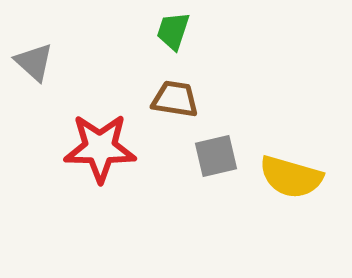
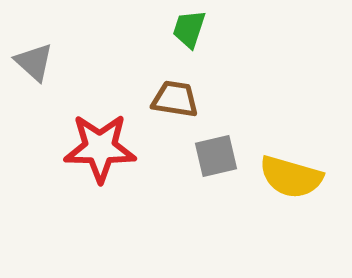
green trapezoid: moved 16 px right, 2 px up
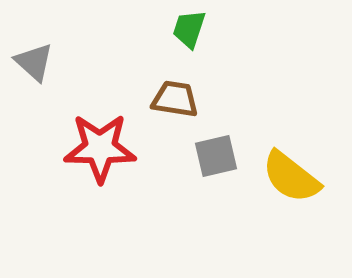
yellow semicircle: rotated 22 degrees clockwise
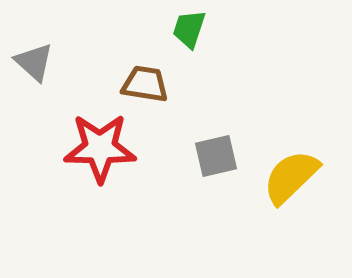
brown trapezoid: moved 30 px left, 15 px up
yellow semicircle: rotated 98 degrees clockwise
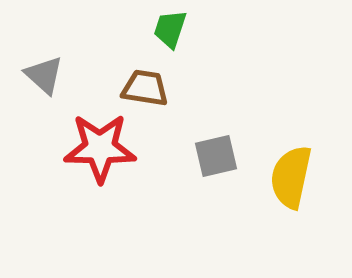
green trapezoid: moved 19 px left
gray triangle: moved 10 px right, 13 px down
brown trapezoid: moved 4 px down
yellow semicircle: rotated 34 degrees counterclockwise
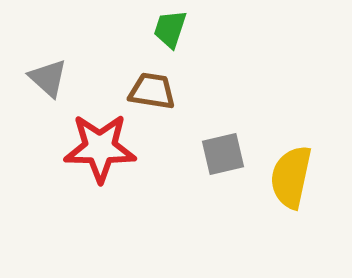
gray triangle: moved 4 px right, 3 px down
brown trapezoid: moved 7 px right, 3 px down
gray square: moved 7 px right, 2 px up
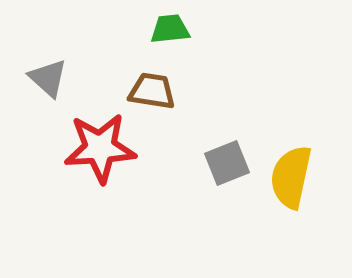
green trapezoid: rotated 66 degrees clockwise
red star: rotated 4 degrees counterclockwise
gray square: moved 4 px right, 9 px down; rotated 9 degrees counterclockwise
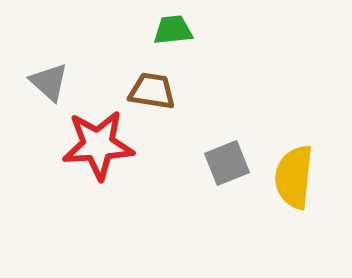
green trapezoid: moved 3 px right, 1 px down
gray triangle: moved 1 px right, 4 px down
red star: moved 2 px left, 3 px up
yellow semicircle: moved 3 px right; rotated 6 degrees counterclockwise
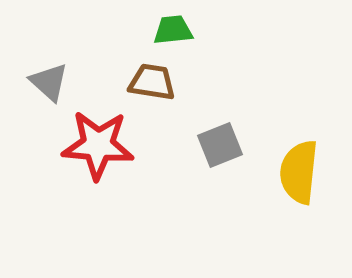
brown trapezoid: moved 9 px up
red star: rotated 8 degrees clockwise
gray square: moved 7 px left, 18 px up
yellow semicircle: moved 5 px right, 5 px up
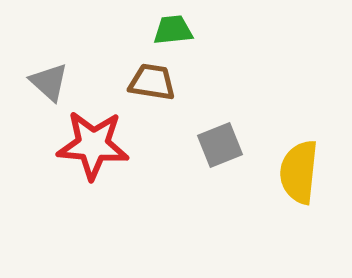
red star: moved 5 px left
